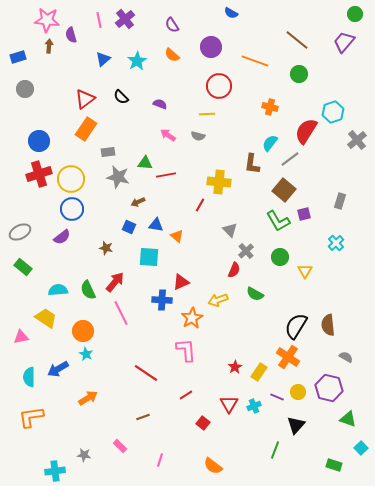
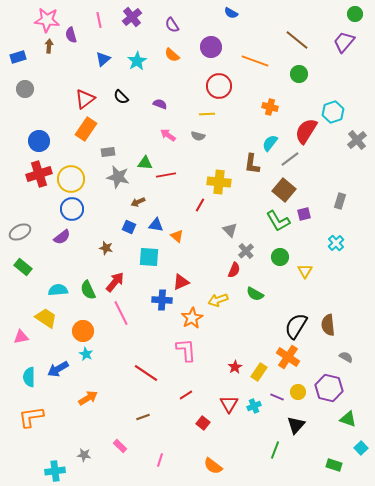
purple cross at (125, 19): moved 7 px right, 2 px up
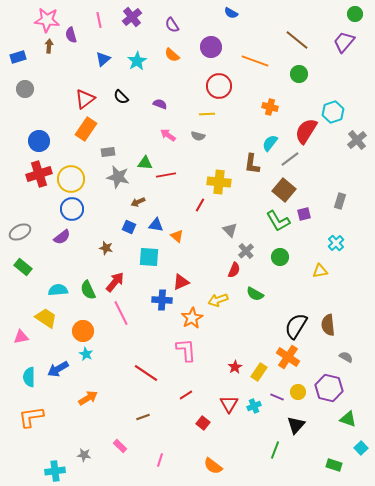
yellow triangle at (305, 271): moved 15 px right; rotated 49 degrees clockwise
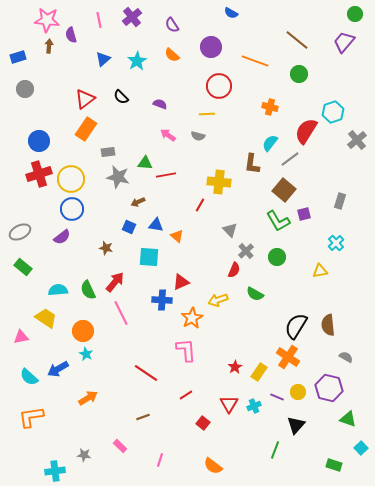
green circle at (280, 257): moved 3 px left
cyan semicircle at (29, 377): rotated 48 degrees counterclockwise
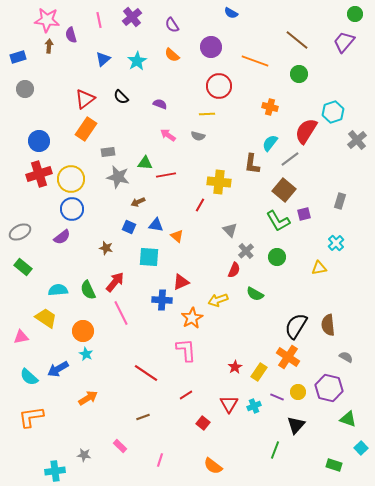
yellow triangle at (320, 271): moved 1 px left, 3 px up
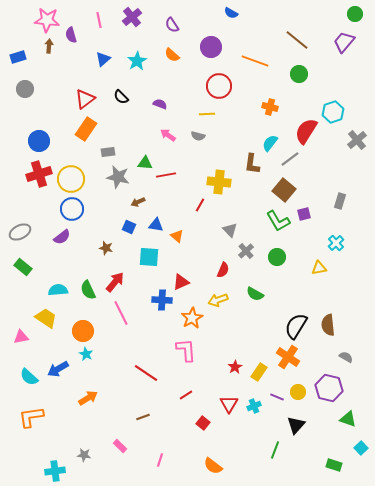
red semicircle at (234, 270): moved 11 px left
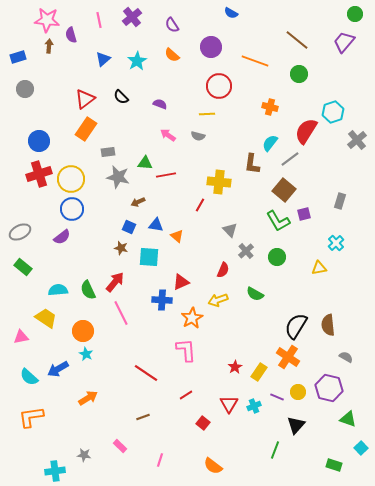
brown star at (106, 248): moved 15 px right
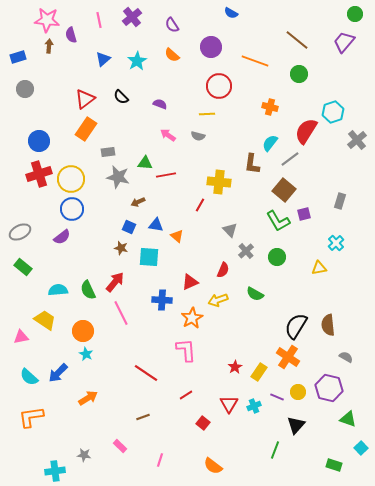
red triangle at (181, 282): moved 9 px right
yellow trapezoid at (46, 318): moved 1 px left, 2 px down
blue arrow at (58, 369): moved 4 px down; rotated 15 degrees counterclockwise
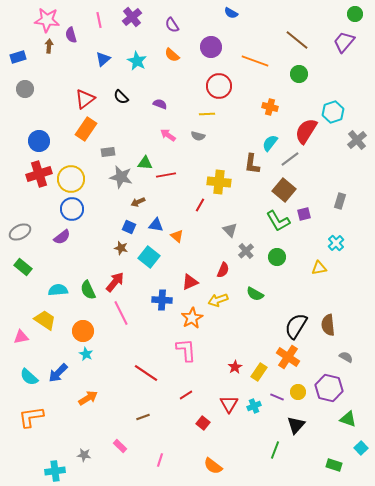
cyan star at (137, 61): rotated 12 degrees counterclockwise
gray star at (118, 177): moved 3 px right
cyan square at (149, 257): rotated 35 degrees clockwise
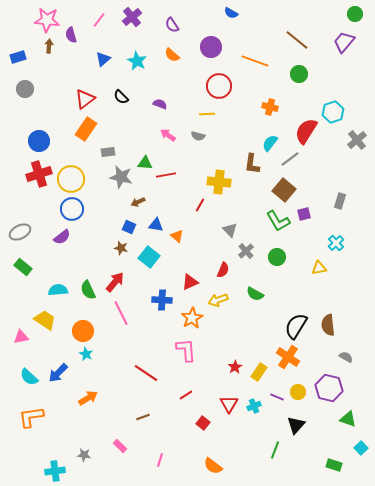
pink line at (99, 20): rotated 49 degrees clockwise
